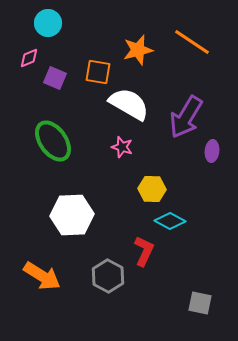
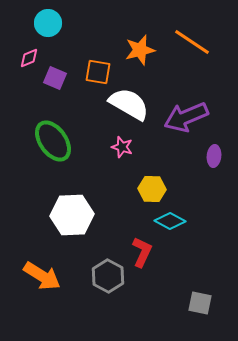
orange star: moved 2 px right
purple arrow: rotated 36 degrees clockwise
purple ellipse: moved 2 px right, 5 px down
red L-shape: moved 2 px left, 1 px down
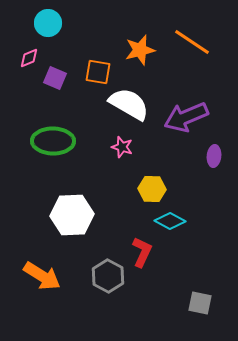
green ellipse: rotated 54 degrees counterclockwise
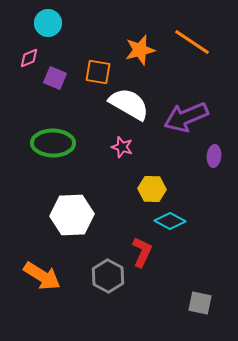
green ellipse: moved 2 px down
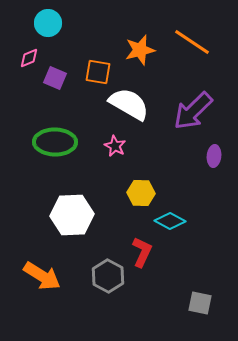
purple arrow: moved 7 px right, 6 px up; rotated 21 degrees counterclockwise
green ellipse: moved 2 px right, 1 px up
pink star: moved 7 px left, 1 px up; rotated 10 degrees clockwise
yellow hexagon: moved 11 px left, 4 px down
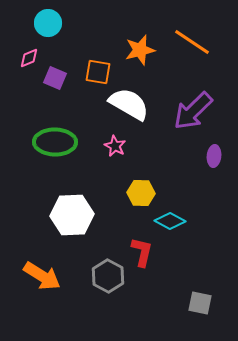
red L-shape: rotated 12 degrees counterclockwise
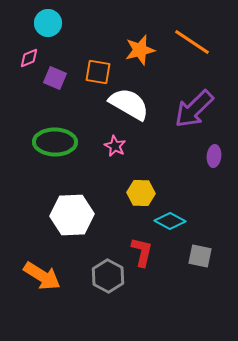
purple arrow: moved 1 px right, 2 px up
gray square: moved 47 px up
